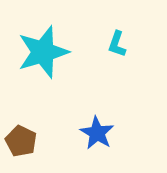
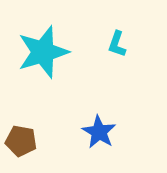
blue star: moved 2 px right, 1 px up
brown pentagon: rotated 16 degrees counterclockwise
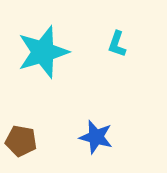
blue star: moved 3 px left, 5 px down; rotated 16 degrees counterclockwise
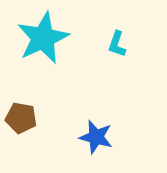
cyan star: moved 14 px up; rotated 8 degrees counterclockwise
brown pentagon: moved 23 px up
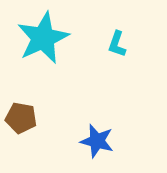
blue star: moved 1 px right, 4 px down
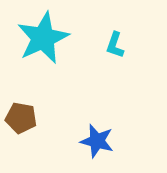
cyan L-shape: moved 2 px left, 1 px down
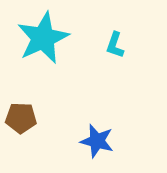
brown pentagon: rotated 8 degrees counterclockwise
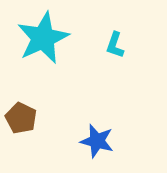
brown pentagon: rotated 24 degrees clockwise
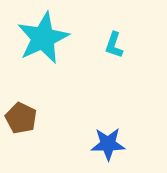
cyan L-shape: moved 1 px left
blue star: moved 11 px right, 3 px down; rotated 16 degrees counterclockwise
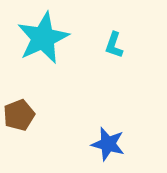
brown pentagon: moved 2 px left, 3 px up; rotated 24 degrees clockwise
blue star: rotated 16 degrees clockwise
